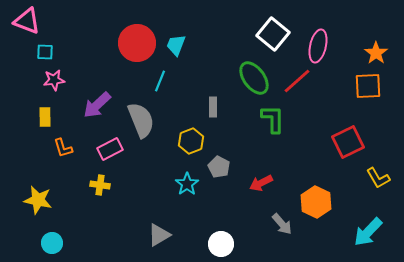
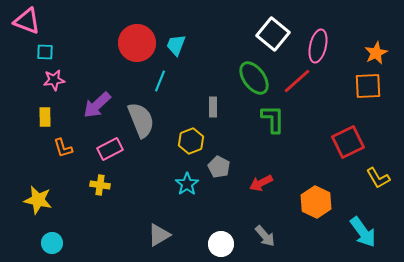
orange star: rotated 10 degrees clockwise
gray arrow: moved 17 px left, 12 px down
cyan arrow: moved 5 px left; rotated 80 degrees counterclockwise
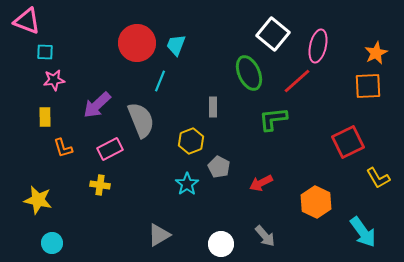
green ellipse: moved 5 px left, 5 px up; rotated 12 degrees clockwise
green L-shape: rotated 96 degrees counterclockwise
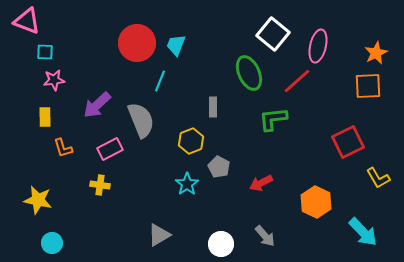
cyan arrow: rotated 8 degrees counterclockwise
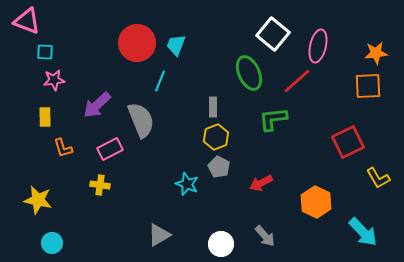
orange star: rotated 20 degrees clockwise
yellow hexagon: moved 25 px right, 4 px up
cyan star: rotated 15 degrees counterclockwise
